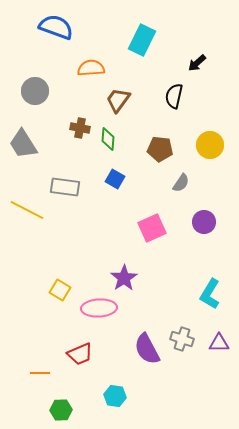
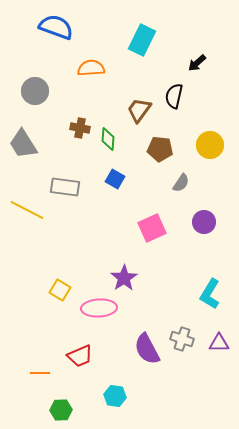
brown trapezoid: moved 21 px right, 10 px down
red trapezoid: moved 2 px down
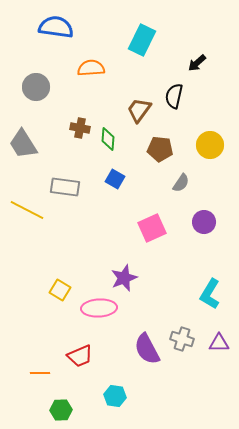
blue semicircle: rotated 12 degrees counterclockwise
gray circle: moved 1 px right, 4 px up
purple star: rotated 12 degrees clockwise
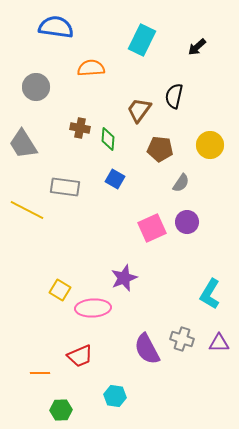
black arrow: moved 16 px up
purple circle: moved 17 px left
pink ellipse: moved 6 px left
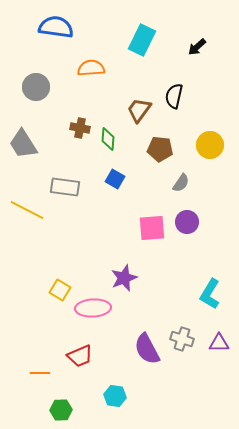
pink square: rotated 20 degrees clockwise
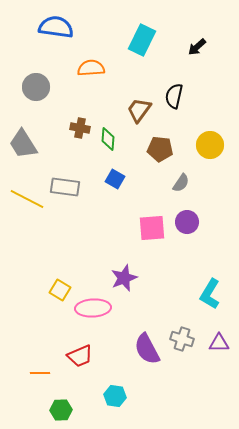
yellow line: moved 11 px up
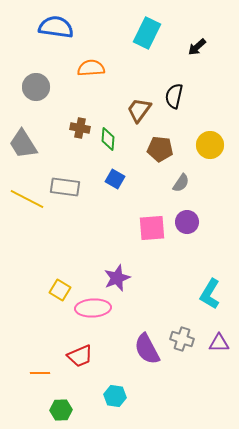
cyan rectangle: moved 5 px right, 7 px up
purple star: moved 7 px left
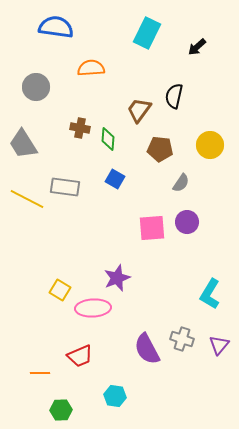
purple triangle: moved 2 px down; rotated 50 degrees counterclockwise
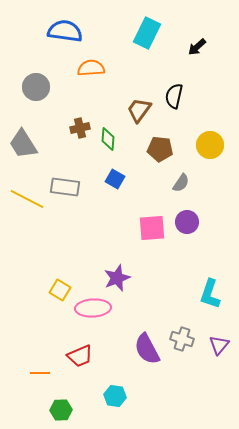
blue semicircle: moved 9 px right, 4 px down
brown cross: rotated 24 degrees counterclockwise
cyan L-shape: rotated 12 degrees counterclockwise
